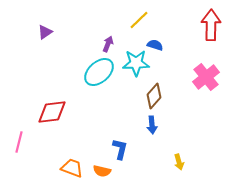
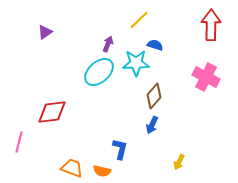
pink cross: rotated 24 degrees counterclockwise
blue arrow: rotated 30 degrees clockwise
yellow arrow: rotated 42 degrees clockwise
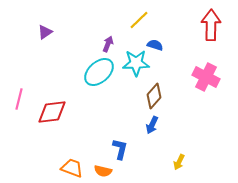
pink line: moved 43 px up
orange semicircle: moved 1 px right
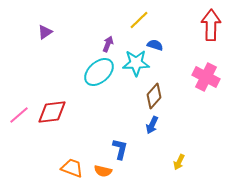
pink line: moved 16 px down; rotated 35 degrees clockwise
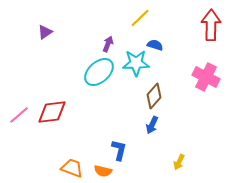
yellow line: moved 1 px right, 2 px up
blue L-shape: moved 1 px left, 1 px down
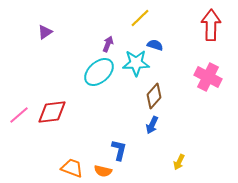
pink cross: moved 2 px right
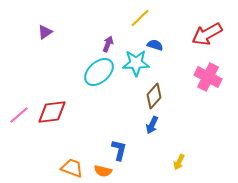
red arrow: moved 4 px left, 9 px down; rotated 120 degrees counterclockwise
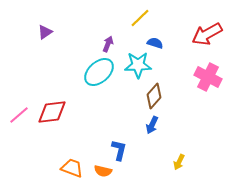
blue semicircle: moved 2 px up
cyan star: moved 2 px right, 2 px down
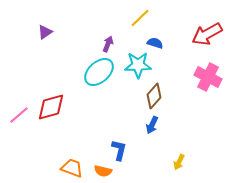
red diamond: moved 1 px left, 5 px up; rotated 8 degrees counterclockwise
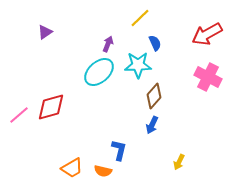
blue semicircle: rotated 49 degrees clockwise
orange trapezoid: rotated 130 degrees clockwise
